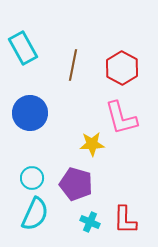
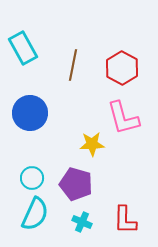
pink L-shape: moved 2 px right
cyan cross: moved 8 px left
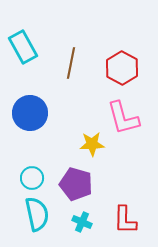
cyan rectangle: moved 1 px up
brown line: moved 2 px left, 2 px up
cyan semicircle: moved 2 px right; rotated 36 degrees counterclockwise
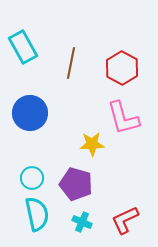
red L-shape: rotated 64 degrees clockwise
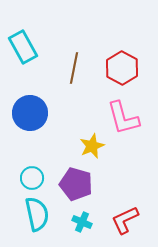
brown line: moved 3 px right, 5 px down
yellow star: moved 2 px down; rotated 20 degrees counterclockwise
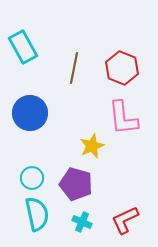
red hexagon: rotated 8 degrees counterclockwise
pink L-shape: rotated 9 degrees clockwise
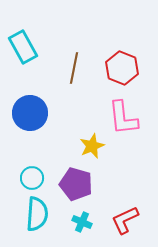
cyan semicircle: rotated 16 degrees clockwise
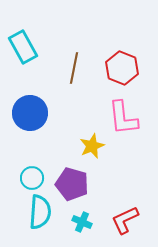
purple pentagon: moved 4 px left
cyan semicircle: moved 3 px right, 2 px up
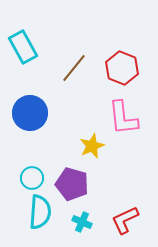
brown line: rotated 28 degrees clockwise
